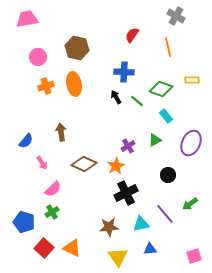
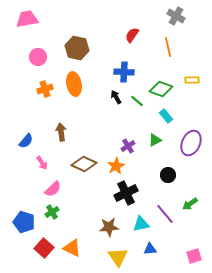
orange cross: moved 1 px left, 3 px down
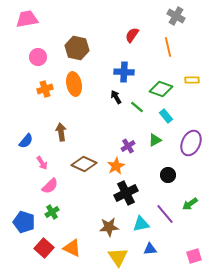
green line: moved 6 px down
pink semicircle: moved 3 px left, 3 px up
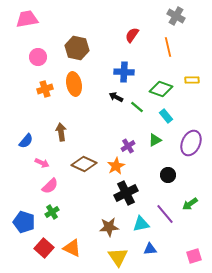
black arrow: rotated 32 degrees counterclockwise
pink arrow: rotated 32 degrees counterclockwise
